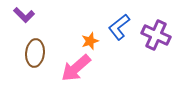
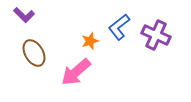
brown ellipse: moved 1 px left; rotated 36 degrees counterclockwise
pink arrow: moved 4 px down
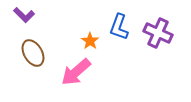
blue L-shape: rotated 32 degrees counterclockwise
purple cross: moved 2 px right, 2 px up
orange star: rotated 18 degrees counterclockwise
brown ellipse: moved 1 px left
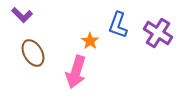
purple L-shape: moved 2 px left
blue L-shape: moved 1 px left, 2 px up
purple cross: rotated 8 degrees clockwise
pink arrow: rotated 32 degrees counterclockwise
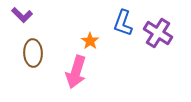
blue L-shape: moved 5 px right, 2 px up
brown ellipse: rotated 28 degrees clockwise
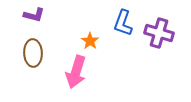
purple L-shape: moved 12 px right; rotated 30 degrees counterclockwise
purple cross: moved 1 px right; rotated 16 degrees counterclockwise
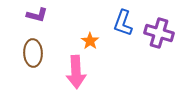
purple L-shape: moved 3 px right
pink arrow: rotated 20 degrees counterclockwise
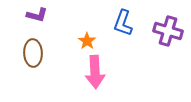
purple cross: moved 9 px right, 2 px up
orange star: moved 3 px left
pink arrow: moved 19 px right
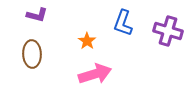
brown ellipse: moved 1 px left, 1 px down
pink arrow: moved 2 px down; rotated 104 degrees counterclockwise
